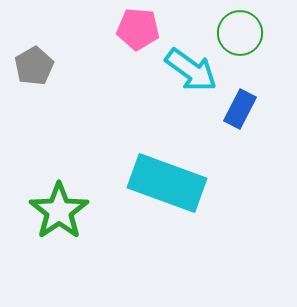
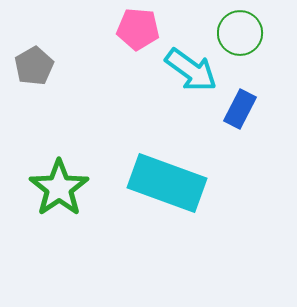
green star: moved 23 px up
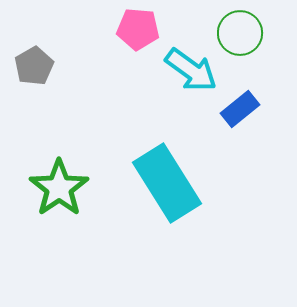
blue rectangle: rotated 24 degrees clockwise
cyan rectangle: rotated 38 degrees clockwise
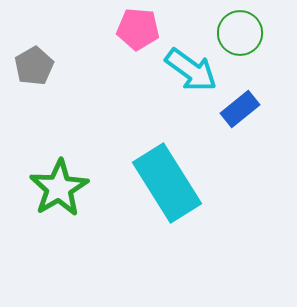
green star: rotated 4 degrees clockwise
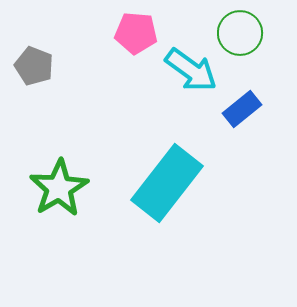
pink pentagon: moved 2 px left, 4 px down
gray pentagon: rotated 21 degrees counterclockwise
blue rectangle: moved 2 px right
cyan rectangle: rotated 70 degrees clockwise
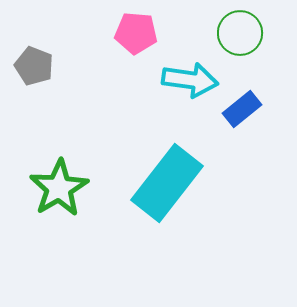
cyan arrow: moved 1 px left, 10 px down; rotated 28 degrees counterclockwise
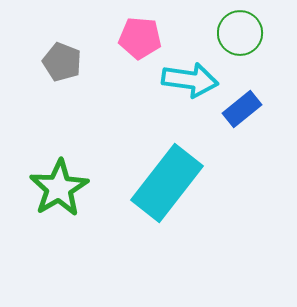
pink pentagon: moved 4 px right, 5 px down
gray pentagon: moved 28 px right, 4 px up
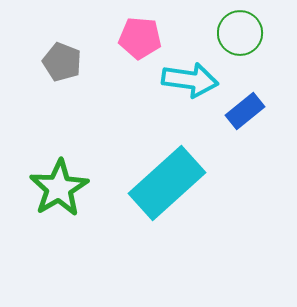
blue rectangle: moved 3 px right, 2 px down
cyan rectangle: rotated 10 degrees clockwise
